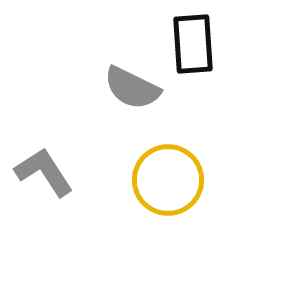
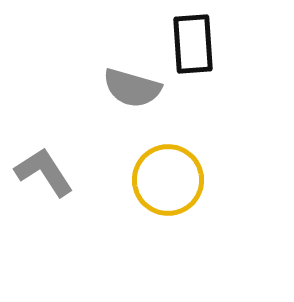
gray semicircle: rotated 10 degrees counterclockwise
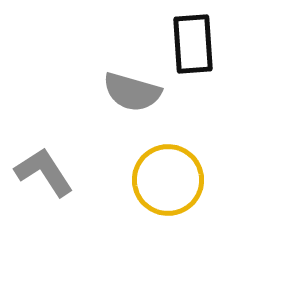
gray semicircle: moved 4 px down
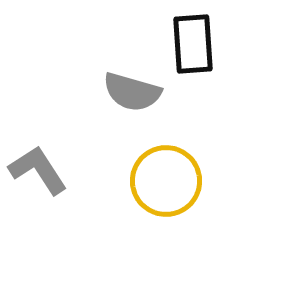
gray L-shape: moved 6 px left, 2 px up
yellow circle: moved 2 px left, 1 px down
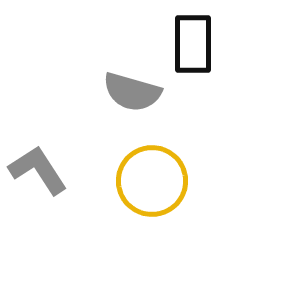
black rectangle: rotated 4 degrees clockwise
yellow circle: moved 14 px left
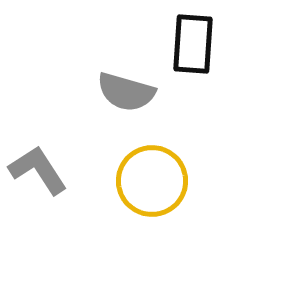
black rectangle: rotated 4 degrees clockwise
gray semicircle: moved 6 px left
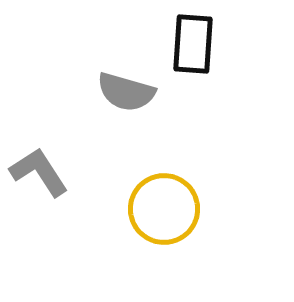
gray L-shape: moved 1 px right, 2 px down
yellow circle: moved 12 px right, 28 px down
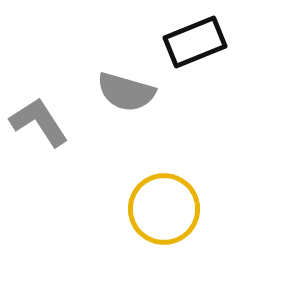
black rectangle: moved 2 px right, 2 px up; rotated 64 degrees clockwise
gray L-shape: moved 50 px up
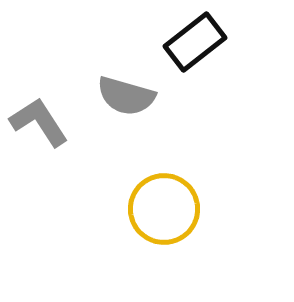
black rectangle: rotated 16 degrees counterclockwise
gray semicircle: moved 4 px down
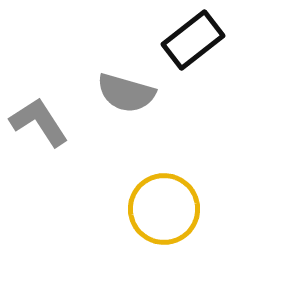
black rectangle: moved 2 px left, 2 px up
gray semicircle: moved 3 px up
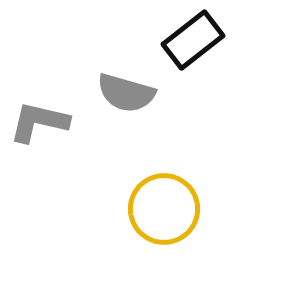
gray L-shape: rotated 44 degrees counterclockwise
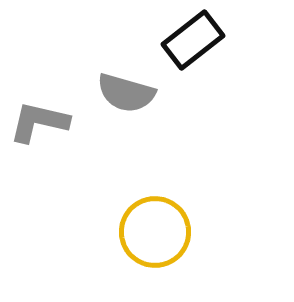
yellow circle: moved 9 px left, 23 px down
